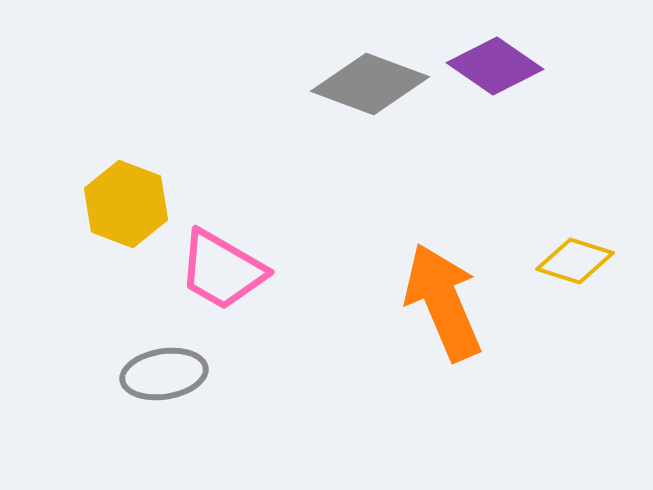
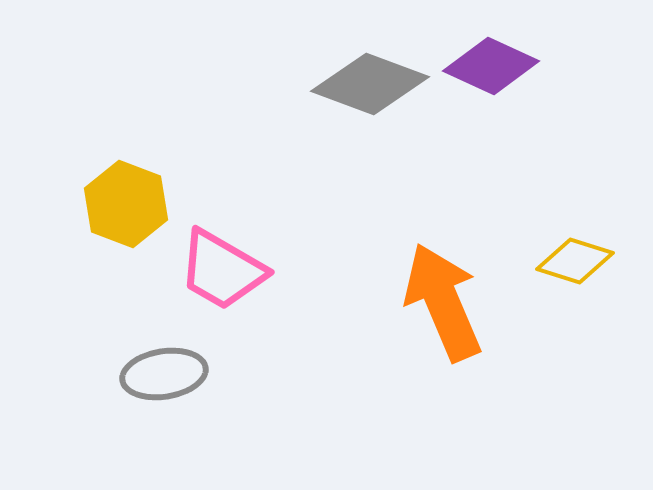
purple diamond: moved 4 px left; rotated 10 degrees counterclockwise
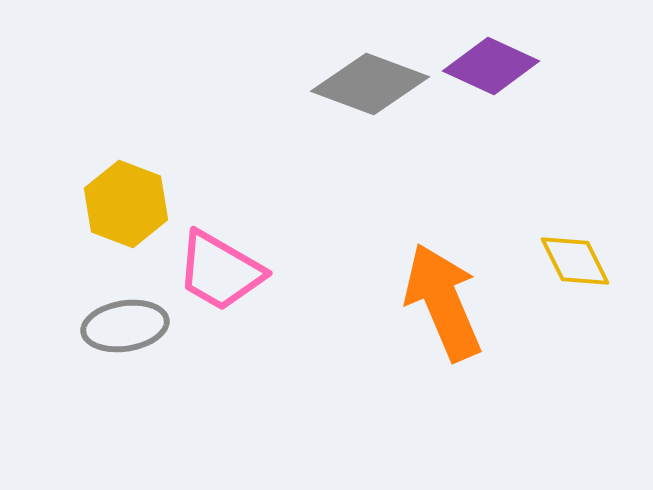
yellow diamond: rotated 46 degrees clockwise
pink trapezoid: moved 2 px left, 1 px down
gray ellipse: moved 39 px left, 48 px up
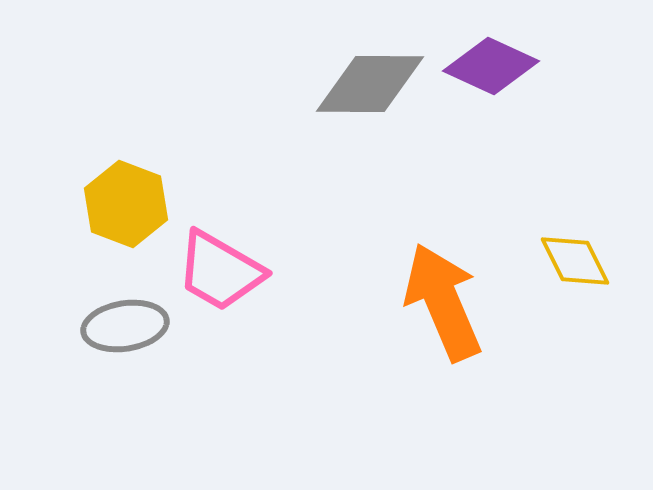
gray diamond: rotated 20 degrees counterclockwise
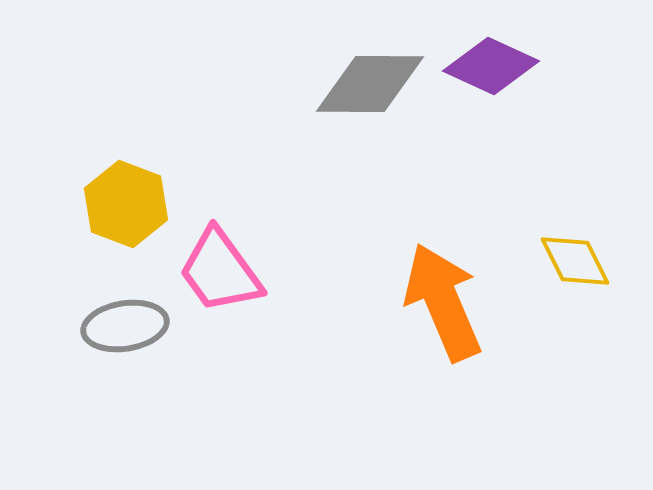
pink trapezoid: rotated 24 degrees clockwise
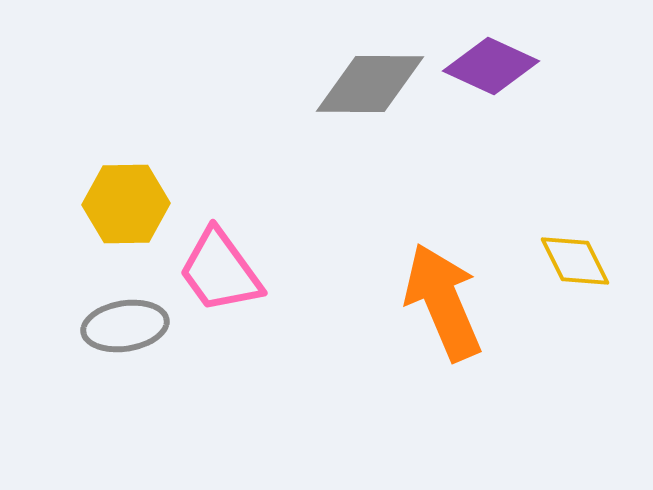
yellow hexagon: rotated 22 degrees counterclockwise
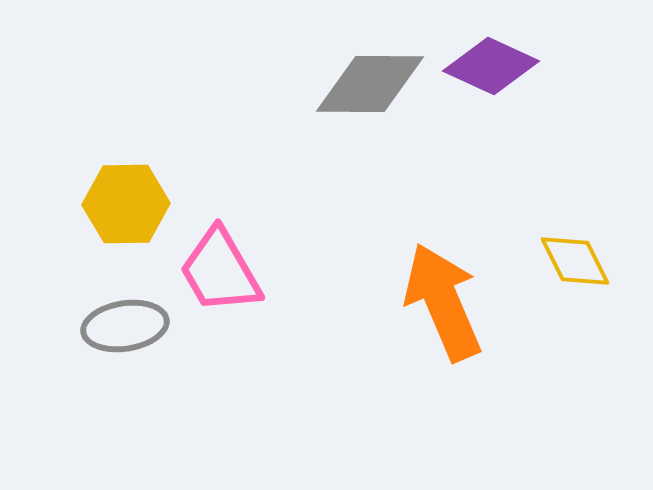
pink trapezoid: rotated 6 degrees clockwise
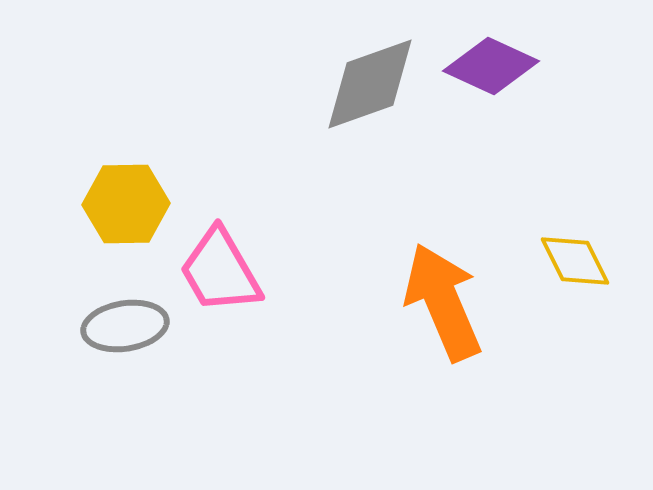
gray diamond: rotated 20 degrees counterclockwise
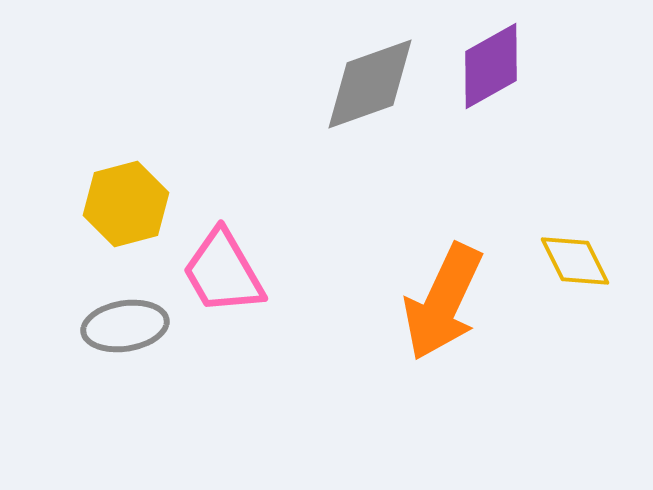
purple diamond: rotated 54 degrees counterclockwise
yellow hexagon: rotated 14 degrees counterclockwise
pink trapezoid: moved 3 px right, 1 px down
orange arrow: rotated 132 degrees counterclockwise
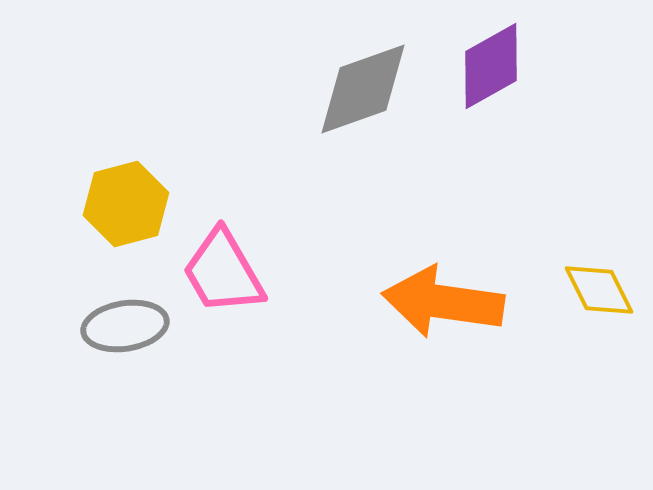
gray diamond: moved 7 px left, 5 px down
yellow diamond: moved 24 px right, 29 px down
orange arrow: rotated 73 degrees clockwise
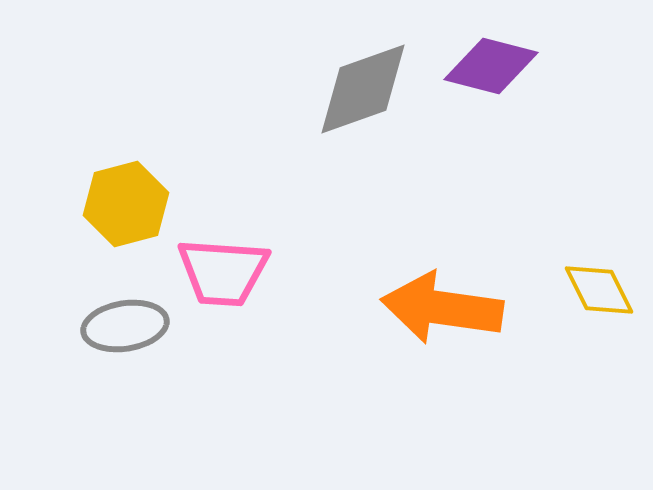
purple diamond: rotated 44 degrees clockwise
pink trapezoid: rotated 56 degrees counterclockwise
orange arrow: moved 1 px left, 6 px down
